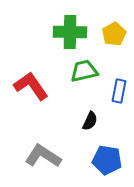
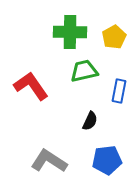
yellow pentagon: moved 3 px down
gray L-shape: moved 6 px right, 5 px down
blue pentagon: rotated 16 degrees counterclockwise
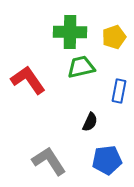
yellow pentagon: rotated 10 degrees clockwise
green trapezoid: moved 3 px left, 4 px up
red L-shape: moved 3 px left, 6 px up
black semicircle: moved 1 px down
gray L-shape: rotated 24 degrees clockwise
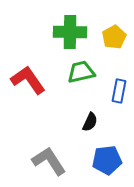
yellow pentagon: rotated 10 degrees counterclockwise
green trapezoid: moved 5 px down
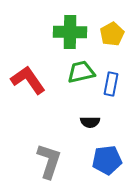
yellow pentagon: moved 2 px left, 3 px up
blue rectangle: moved 8 px left, 7 px up
black semicircle: rotated 66 degrees clockwise
gray L-shape: rotated 51 degrees clockwise
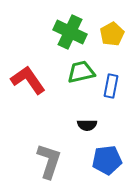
green cross: rotated 24 degrees clockwise
blue rectangle: moved 2 px down
black semicircle: moved 3 px left, 3 px down
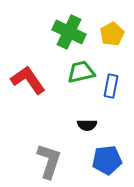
green cross: moved 1 px left
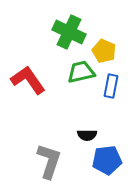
yellow pentagon: moved 8 px left, 17 px down; rotated 20 degrees counterclockwise
black semicircle: moved 10 px down
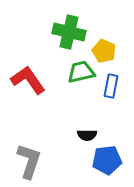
green cross: rotated 12 degrees counterclockwise
gray L-shape: moved 20 px left
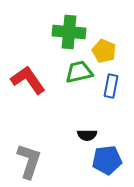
green cross: rotated 8 degrees counterclockwise
green trapezoid: moved 2 px left
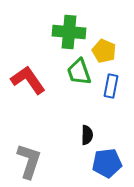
green trapezoid: rotated 96 degrees counterclockwise
black semicircle: rotated 90 degrees counterclockwise
blue pentagon: moved 3 px down
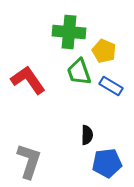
blue rectangle: rotated 70 degrees counterclockwise
